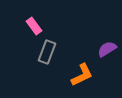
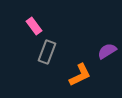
purple semicircle: moved 2 px down
orange L-shape: moved 2 px left
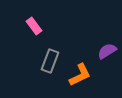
gray rectangle: moved 3 px right, 9 px down
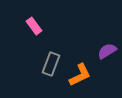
gray rectangle: moved 1 px right, 3 px down
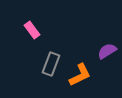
pink rectangle: moved 2 px left, 4 px down
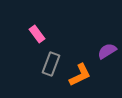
pink rectangle: moved 5 px right, 4 px down
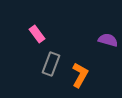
purple semicircle: moved 1 px right, 11 px up; rotated 48 degrees clockwise
orange L-shape: rotated 35 degrees counterclockwise
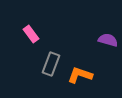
pink rectangle: moved 6 px left
orange L-shape: rotated 100 degrees counterclockwise
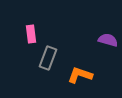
pink rectangle: rotated 30 degrees clockwise
gray rectangle: moved 3 px left, 6 px up
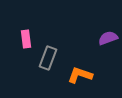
pink rectangle: moved 5 px left, 5 px down
purple semicircle: moved 2 px up; rotated 36 degrees counterclockwise
